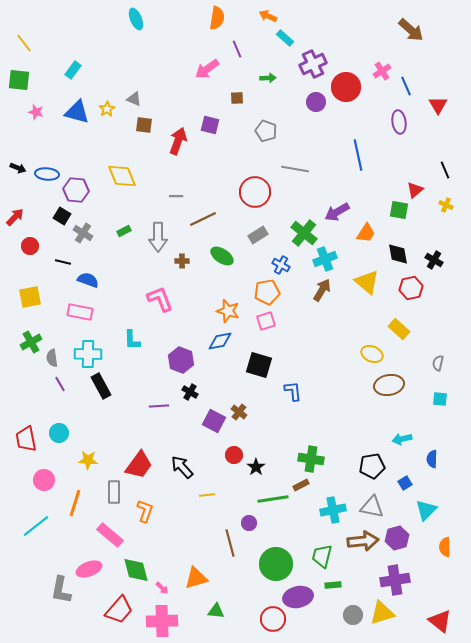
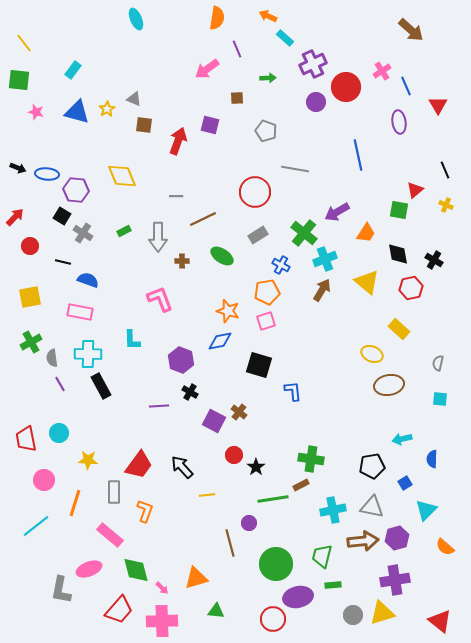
orange semicircle at (445, 547): rotated 48 degrees counterclockwise
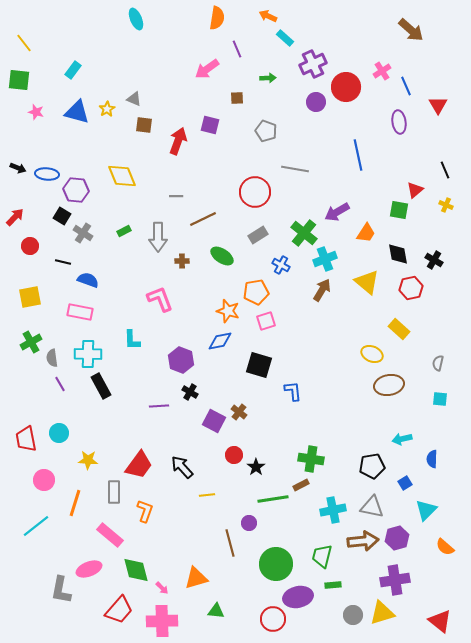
orange pentagon at (267, 292): moved 11 px left
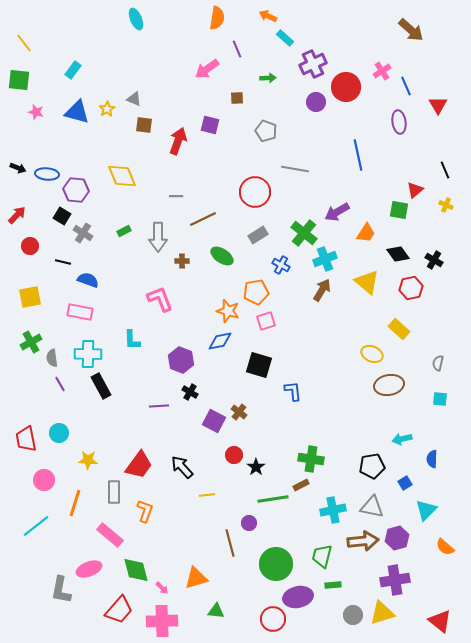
red arrow at (15, 217): moved 2 px right, 2 px up
black diamond at (398, 254): rotated 25 degrees counterclockwise
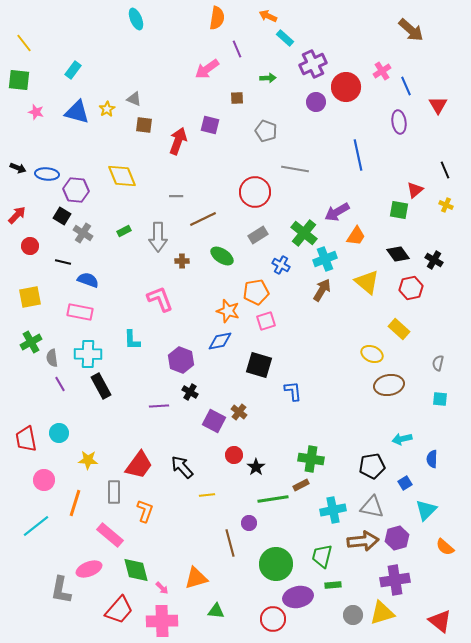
orange trapezoid at (366, 233): moved 10 px left, 3 px down
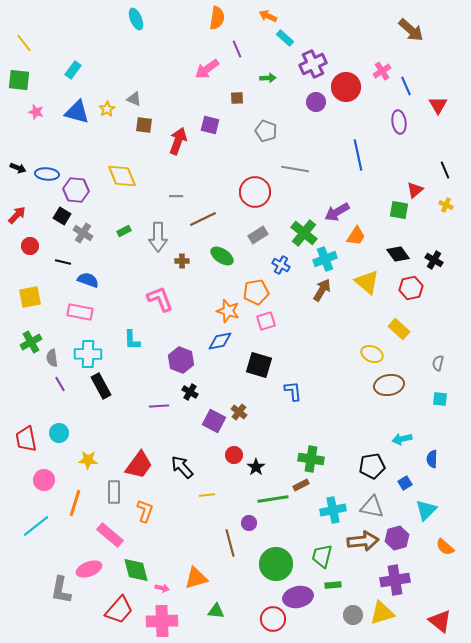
pink arrow at (162, 588): rotated 32 degrees counterclockwise
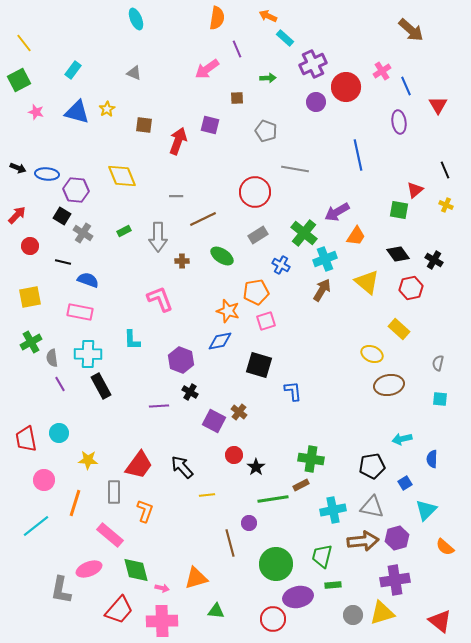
green square at (19, 80): rotated 35 degrees counterclockwise
gray triangle at (134, 99): moved 26 px up
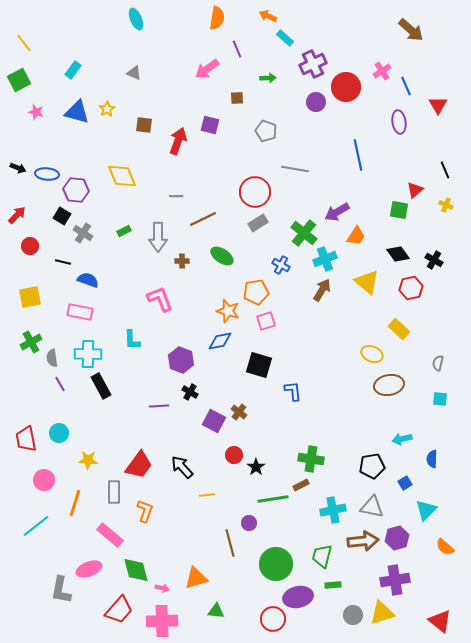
gray rectangle at (258, 235): moved 12 px up
